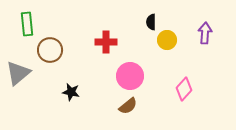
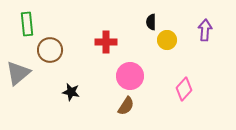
purple arrow: moved 3 px up
brown semicircle: moved 2 px left; rotated 18 degrees counterclockwise
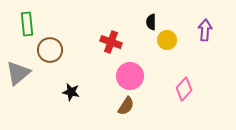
red cross: moved 5 px right; rotated 20 degrees clockwise
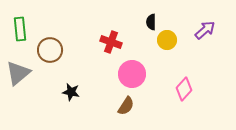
green rectangle: moved 7 px left, 5 px down
purple arrow: rotated 45 degrees clockwise
pink circle: moved 2 px right, 2 px up
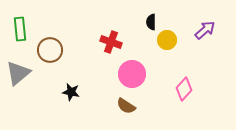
brown semicircle: rotated 90 degrees clockwise
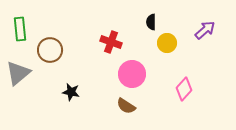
yellow circle: moved 3 px down
